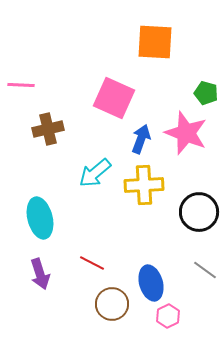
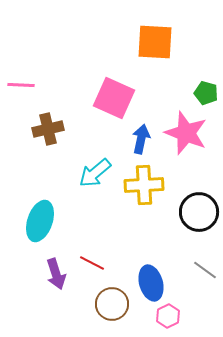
blue arrow: rotated 8 degrees counterclockwise
cyan ellipse: moved 3 px down; rotated 33 degrees clockwise
purple arrow: moved 16 px right
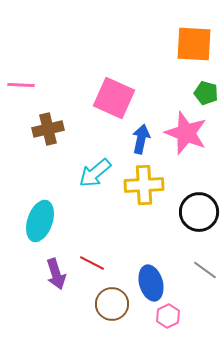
orange square: moved 39 px right, 2 px down
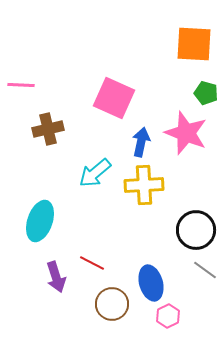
blue arrow: moved 3 px down
black circle: moved 3 px left, 18 px down
purple arrow: moved 3 px down
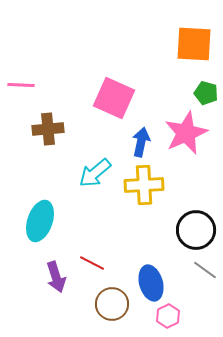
brown cross: rotated 8 degrees clockwise
pink star: rotated 27 degrees clockwise
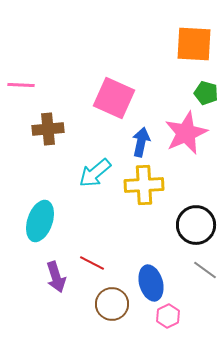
black circle: moved 5 px up
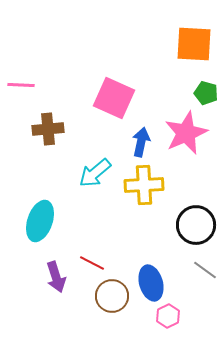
brown circle: moved 8 px up
